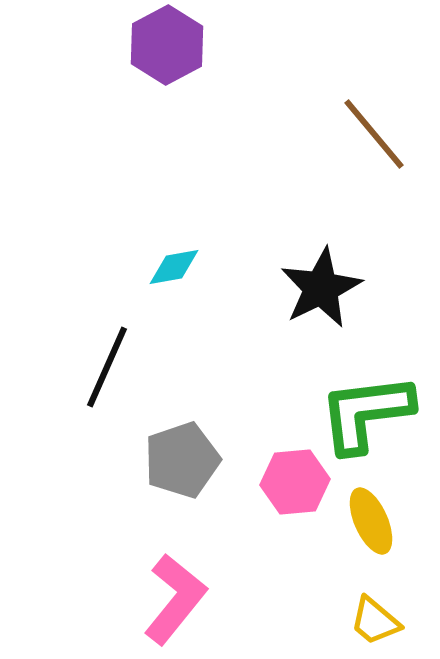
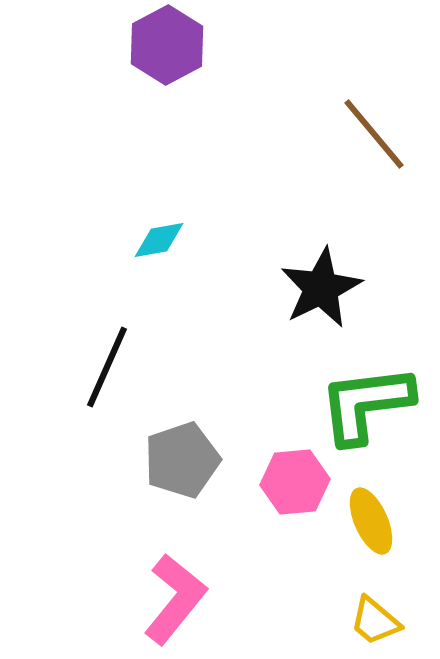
cyan diamond: moved 15 px left, 27 px up
green L-shape: moved 9 px up
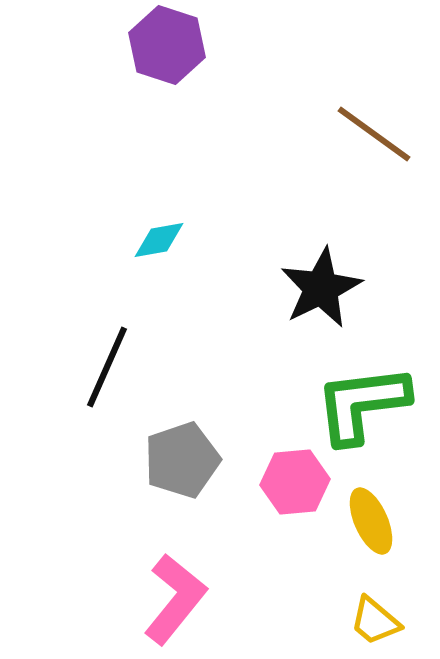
purple hexagon: rotated 14 degrees counterclockwise
brown line: rotated 14 degrees counterclockwise
green L-shape: moved 4 px left
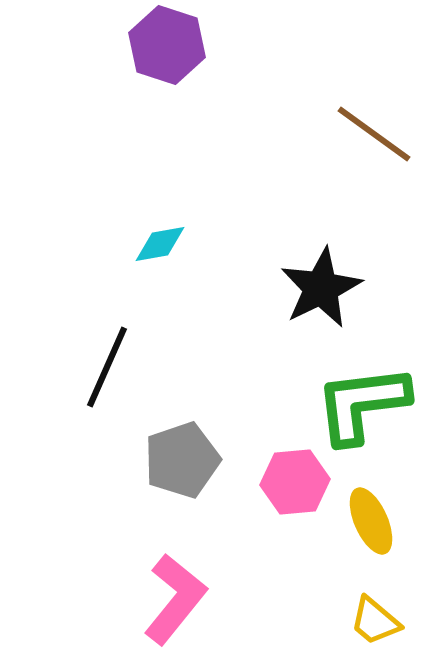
cyan diamond: moved 1 px right, 4 px down
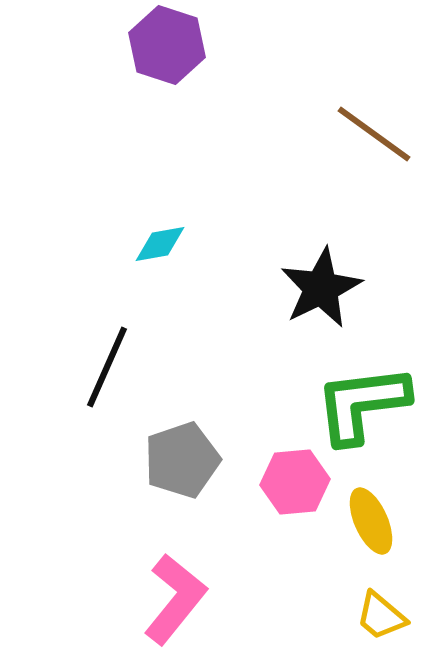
yellow trapezoid: moved 6 px right, 5 px up
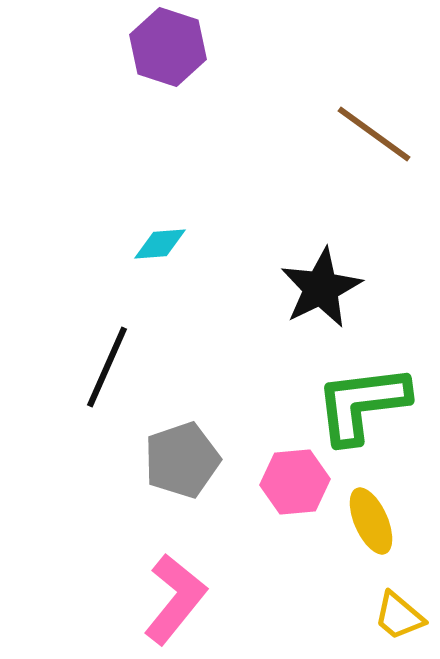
purple hexagon: moved 1 px right, 2 px down
cyan diamond: rotated 6 degrees clockwise
yellow trapezoid: moved 18 px right
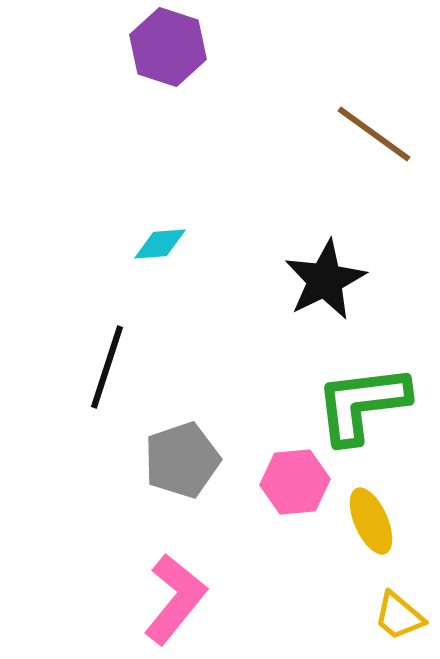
black star: moved 4 px right, 8 px up
black line: rotated 6 degrees counterclockwise
